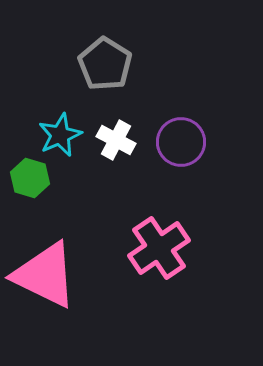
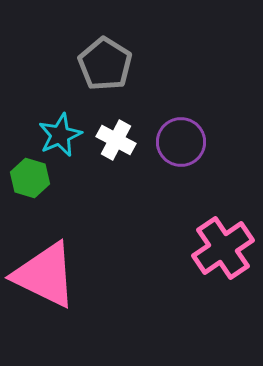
pink cross: moved 64 px right
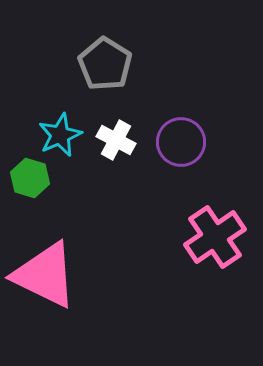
pink cross: moved 8 px left, 11 px up
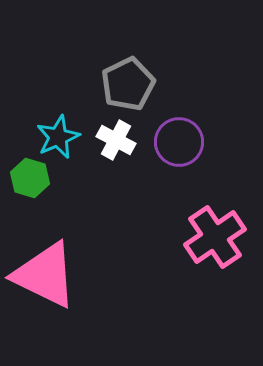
gray pentagon: moved 23 px right, 20 px down; rotated 14 degrees clockwise
cyan star: moved 2 px left, 2 px down
purple circle: moved 2 px left
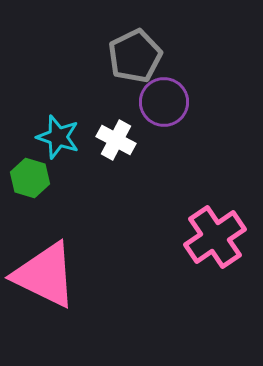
gray pentagon: moved 7 px right, 28 px up
cyan star: rotated 30 degrees counterclockwise
purple circle: moved 15 px left, 40 px up
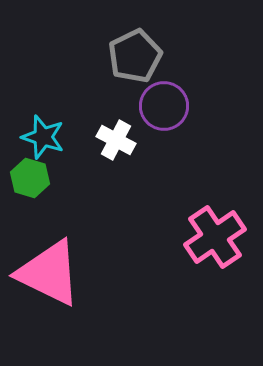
purple circle: moved 4 px down
cyan star: moved 15 px left
pink triangle: moved 4 px right, 2 px up
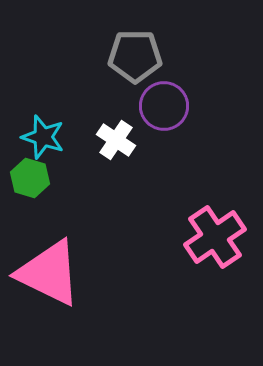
gray pentagon: rotated 26 degrees clockwise
white cross: rotated 6 degrees clockwise
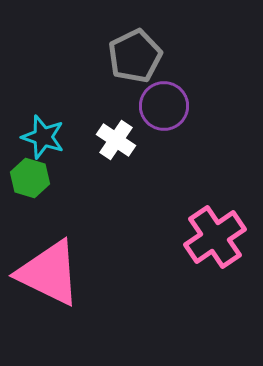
gray pentagon: rotated 26 degrees counterclockwise
